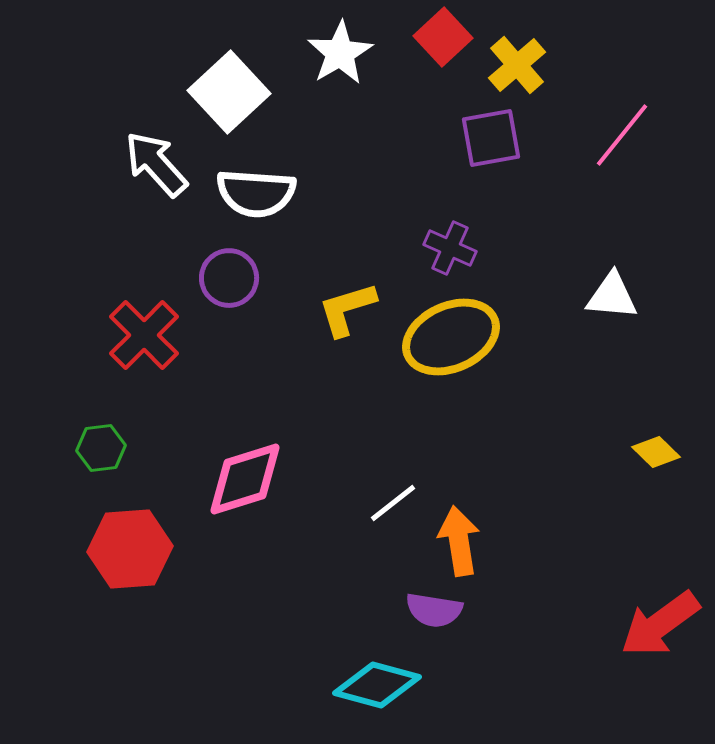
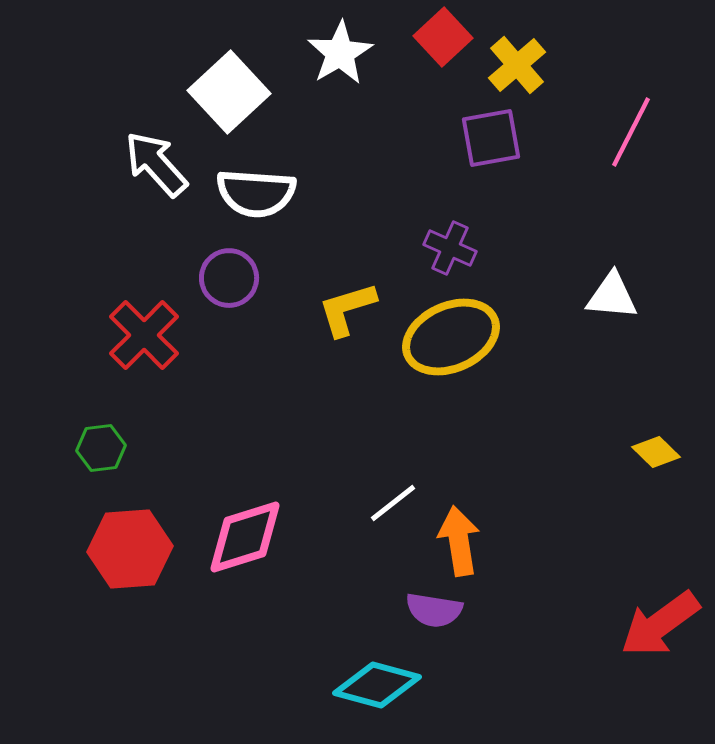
pink line: moved 9 px right, 3 px up; rotated 12 degrees counterclockwise
pink diamond: moved 58 px down
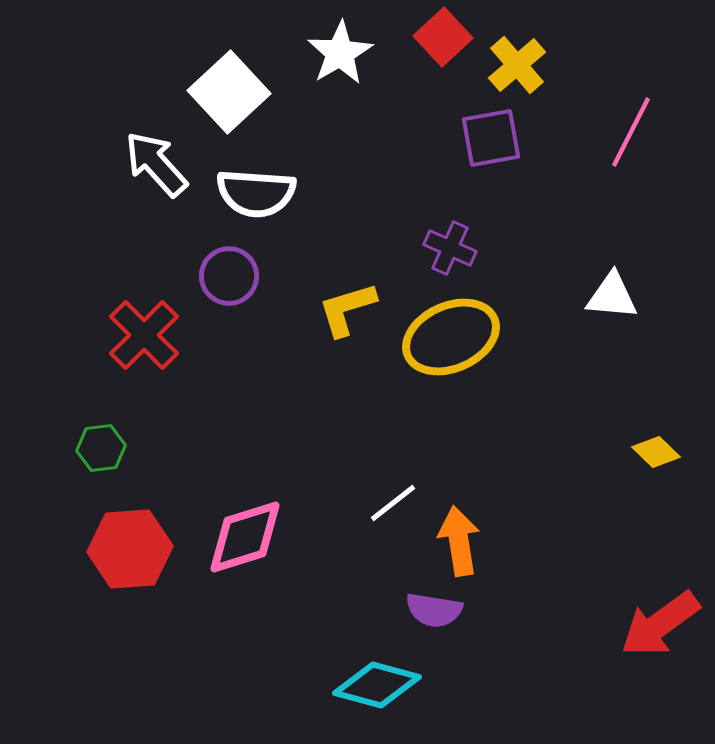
purple circle: moved 2 px up
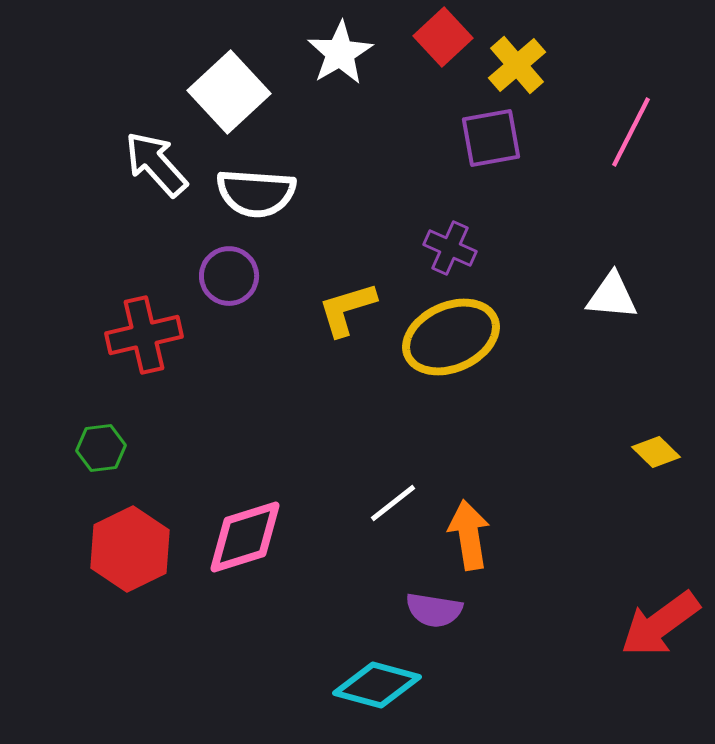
red cross: rotated 32 degrees clockwise
orange arrow: moved 10 px right, 6 px up
red hexagon: rotated 22 degrees counterclockwise
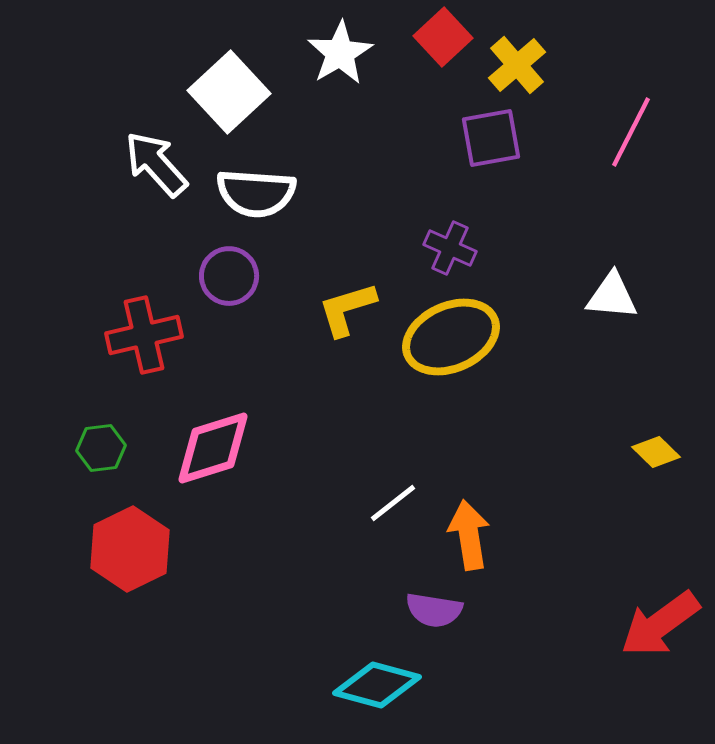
pink diamond: moved 32 px left, 89 px up
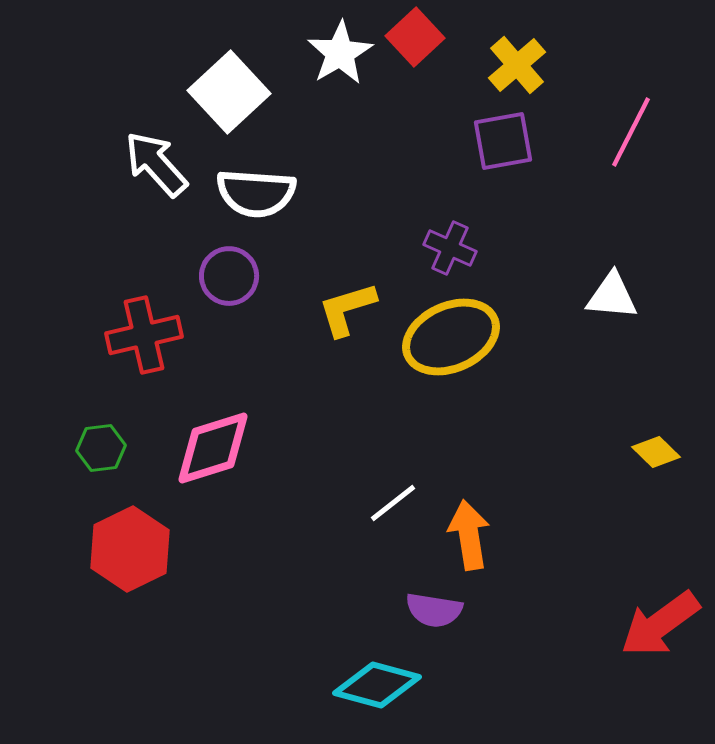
red square: moved 28 px left
purple square: moved 12 px right, 3 px down
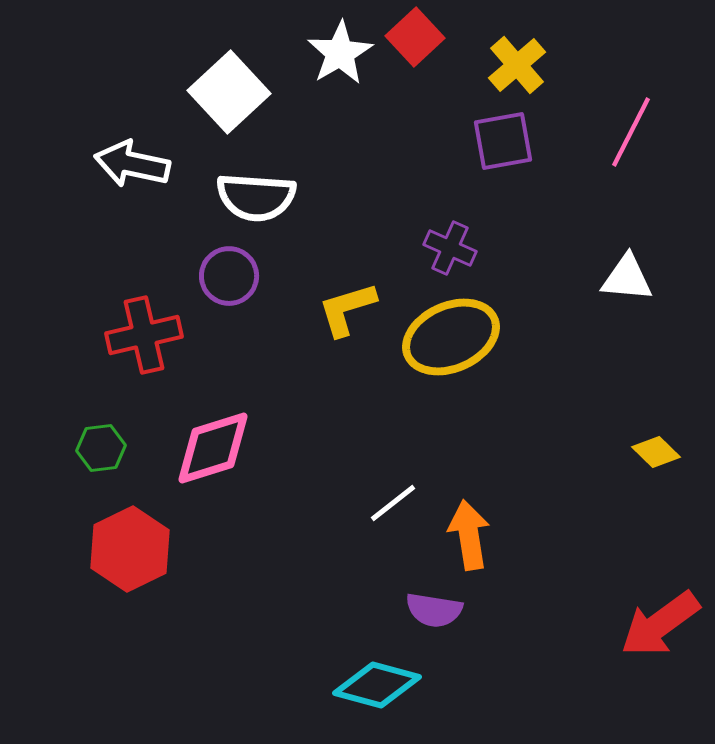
white arrow: moved 24 px left; rotated 36 degrees counterclockwise
white semicircle: moved 4 px down
white triangle: moved 15 px right, 18 px up
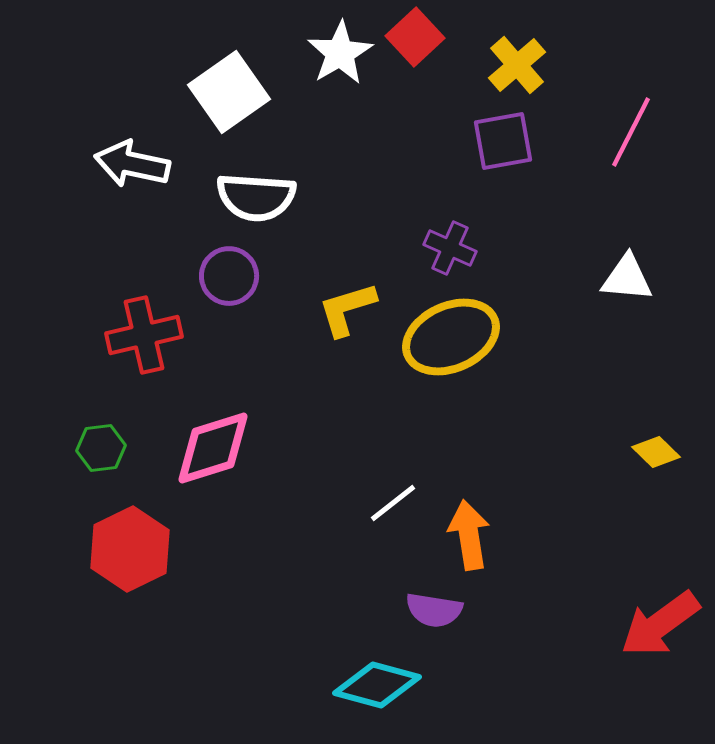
white square: rotated 8 degrees clockwise
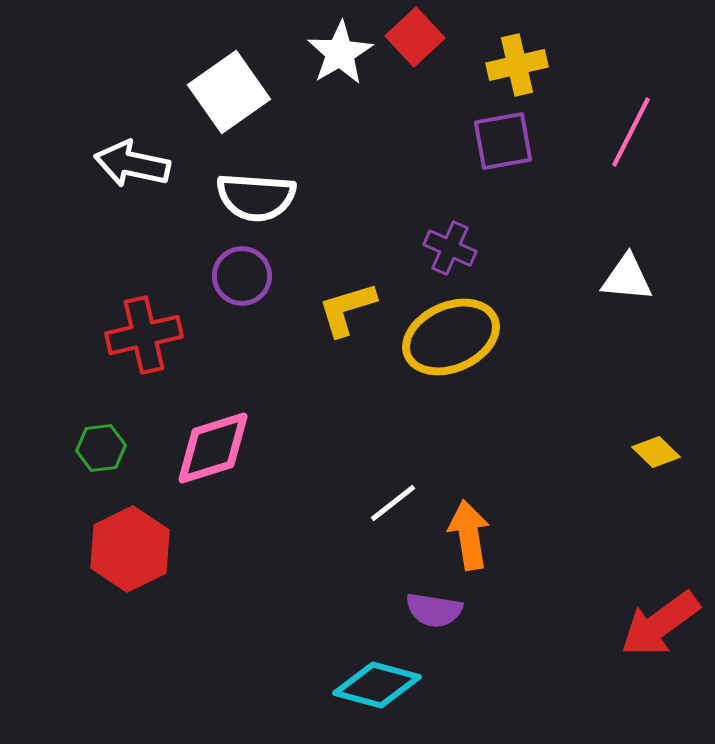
yellow cross: rotated 28 degrees clockwise
purple circle: moved 13 px right
